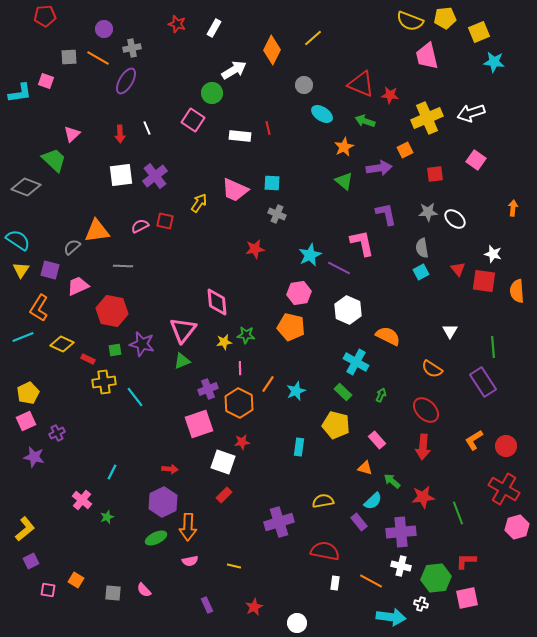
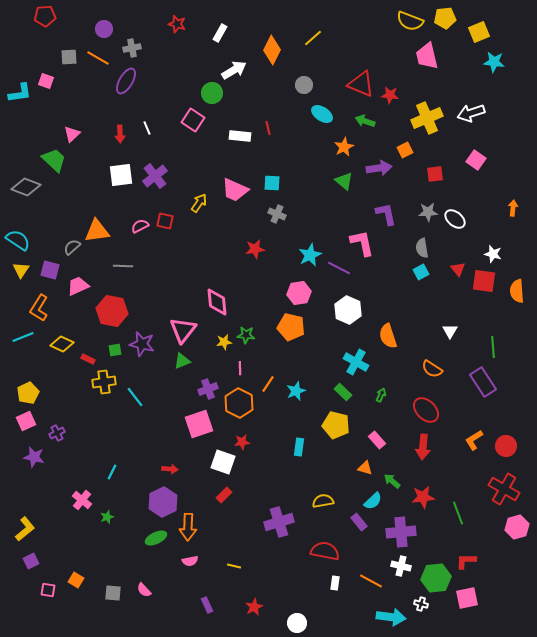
white rectangle at (214, 28): moved 6 px right, 5 px down
orange semicircle at (388, 336): rotated 135 degrees counterclockwise
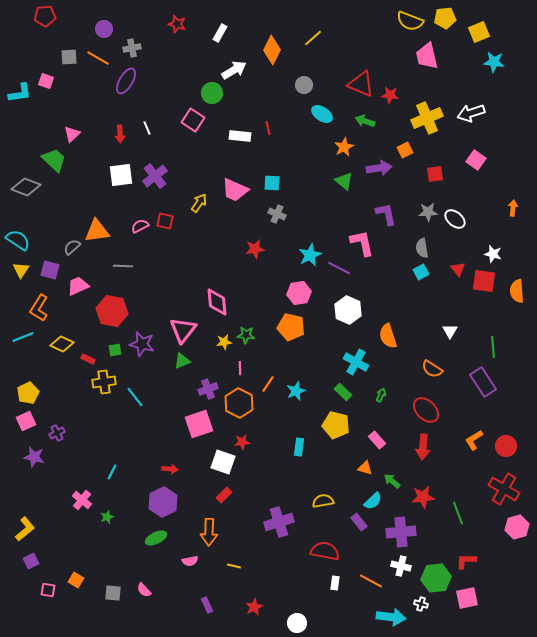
orange arrow at (188, 527): moved 21 px right, 5 px down
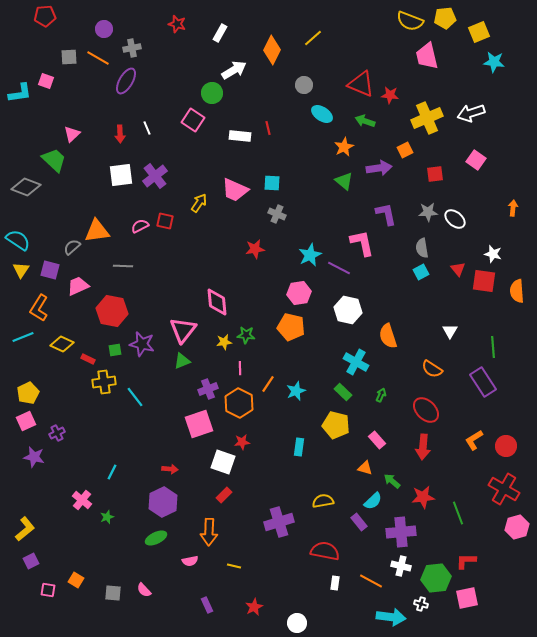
white hexagon at (348, 310): rotated 12 degrees counterclockwise
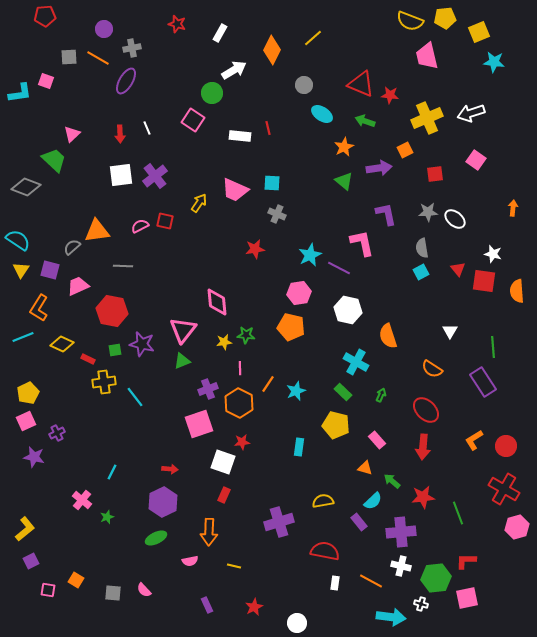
red rectangle at (224, 495): rotated 21 degrees counterclockwise
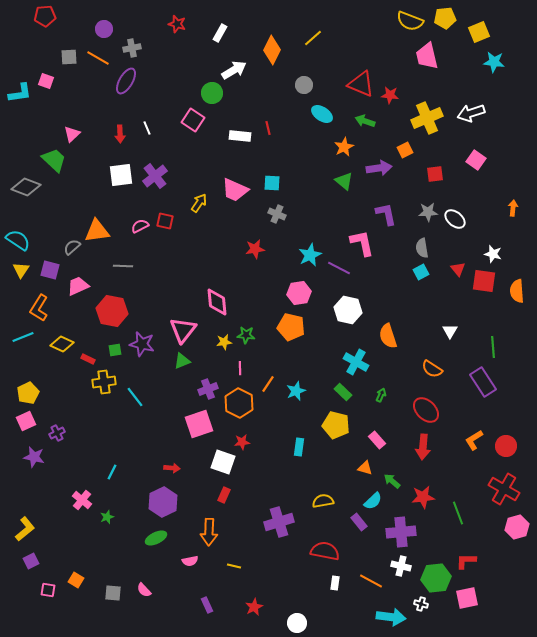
red arrow at (170, 469): moved 2 px right, 1 px up
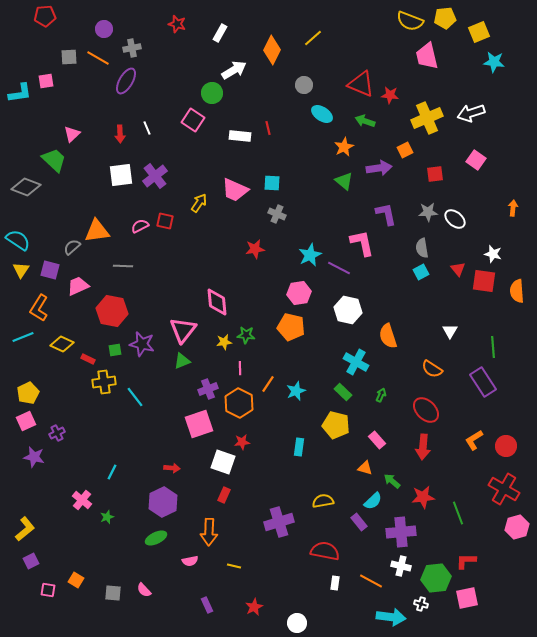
pink square at (46, 81): rotated 28 degrees counterclockwise
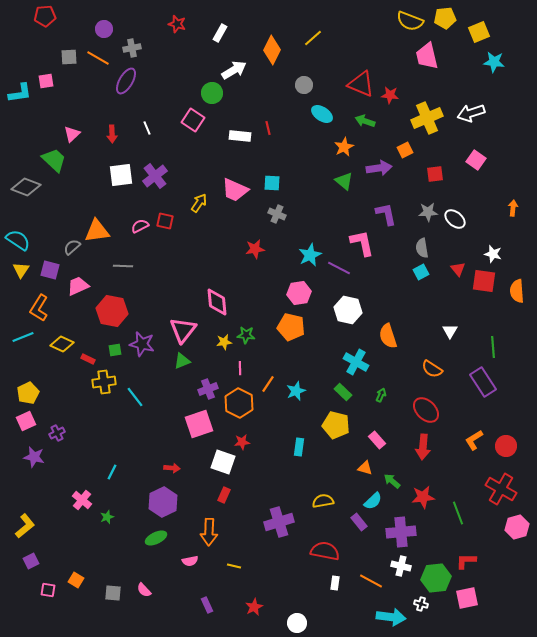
red arrow at (120, 134): moved 8 px left
red cross at (504, 489): moved 3 px left
yellow L-shape at (25, 529): moved 3 px up
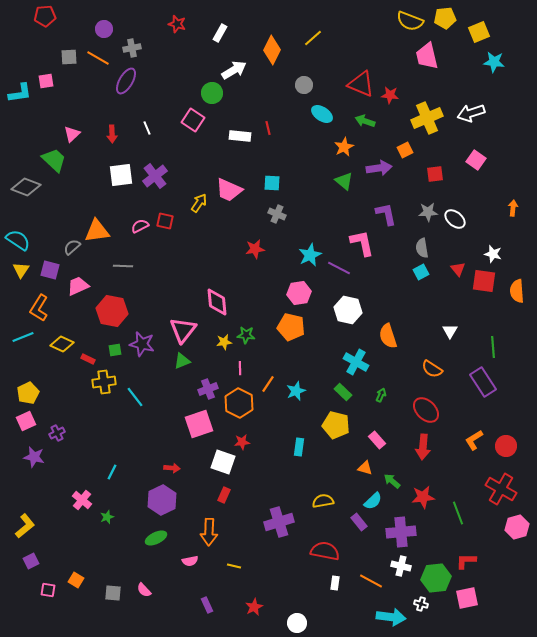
pink trapezoid at (235, 190): moved 6 px left
purple hexagon at (163, 502): moved 1 px left, 2 px up
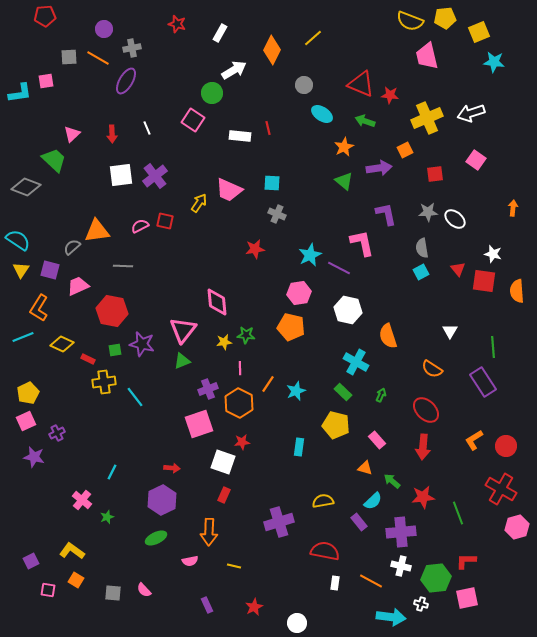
yellow L-shape at (25, 526): moved 47 px right, 25 px down; rotated 105 degrees counterclockwise
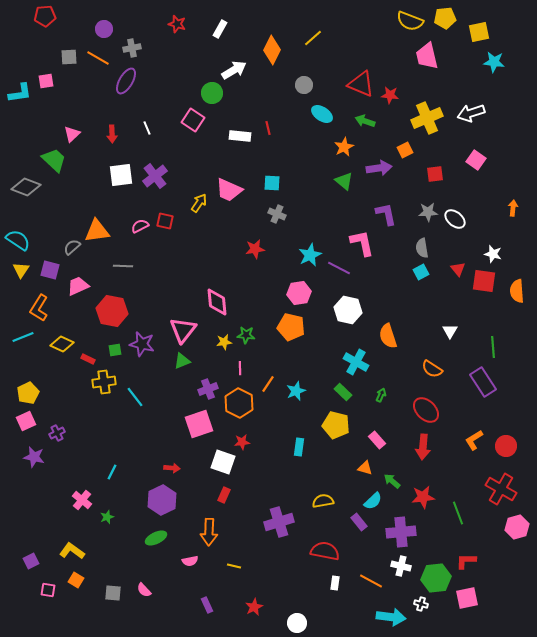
yellow square at (479, 32): rotated 10 degrees clockwise
white rectangle at (220, 33): moved 4 px up
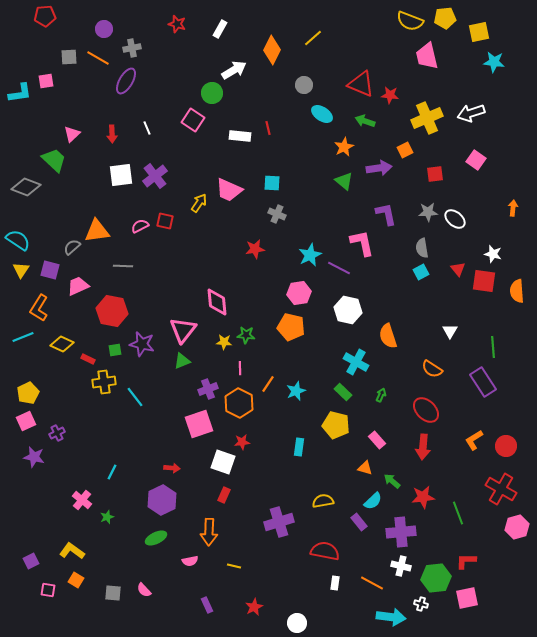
yellow star at (224, 342): rotated 14 degrees clockwise
orange line at (371, 581): moved 1 px right, 2 px down
